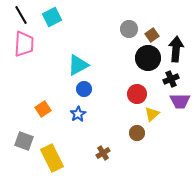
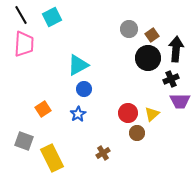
red circle: moved 9 px left, 19 px down
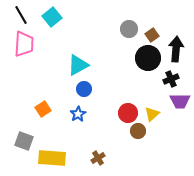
cyan square: rotated 12 degrees counterclockwise
brown circle: moved 1 px right, 2 px up
brown cross: moved 5 px left, 5 px down
yellow rectangle: rotated 60 degrees counterclockwise
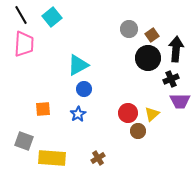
orange square: rotated 28 degrees clockwise
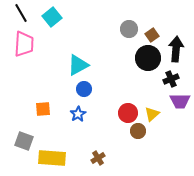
black line: moved 2 px up
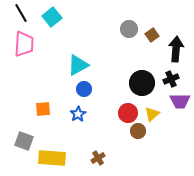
black circle: moved 6 px left, 25 px down
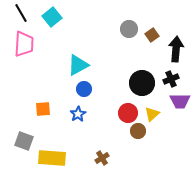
brown cross: moved 4 px right
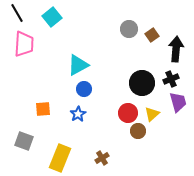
black line: moved 4 px left
purple trapezoid: moved 2 px left, 1 px down; rotated 105 degrees counterclockwise
yellow rectangle: moved 8 px right; rotated 72 degrees counterclockwise
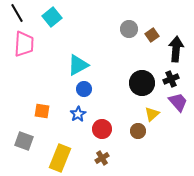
purple trapezoid: rotated 25 degrees counterclockwise
orange square: moved 1 px left, 2 px down; rotated 14 degrees clockwise
red circle: moved 26 px left, 16 px down
